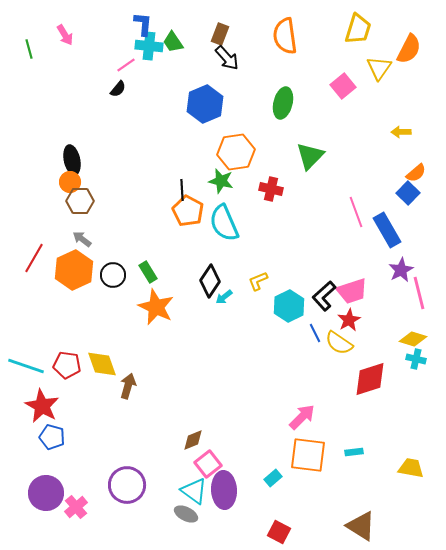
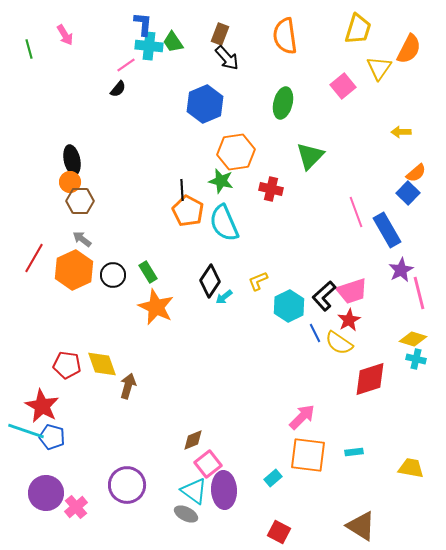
cyan line at (26, 366): moved 65 px down
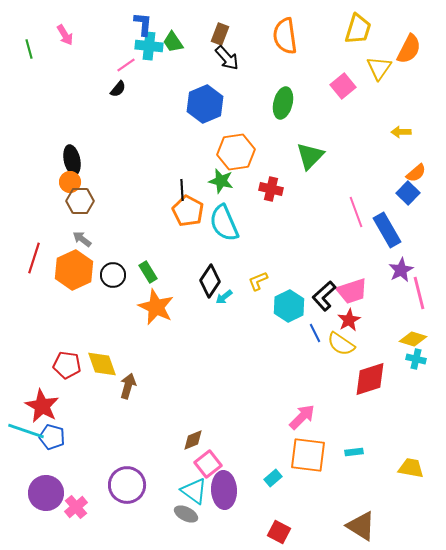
red line at (34, 258): rotated 12 degrees counterclockwise
yellow semicircle at (339, 343): moved 2 px right, 1 px down
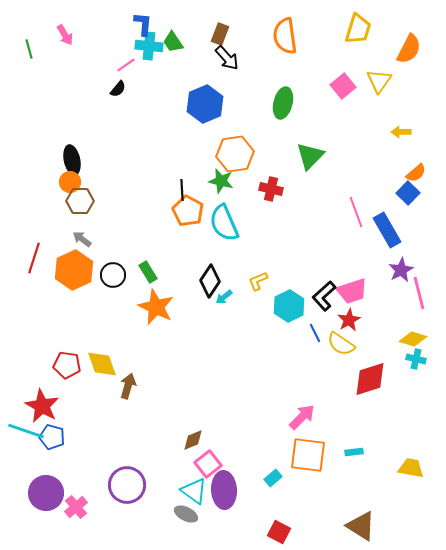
yellow triangle at (379, 68): moved 13 px down
orange hexagon at (236, 152): moved 1 px left, 2 px down
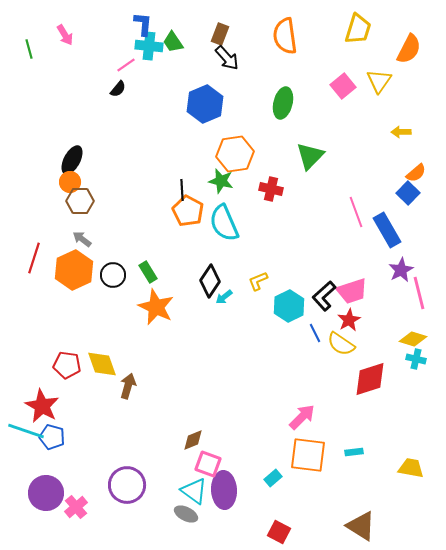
black ellipse at (72, 160): rotated 40 degrees clockwise
pink square at (208, 464): rotated 32 degrees counterclockwise
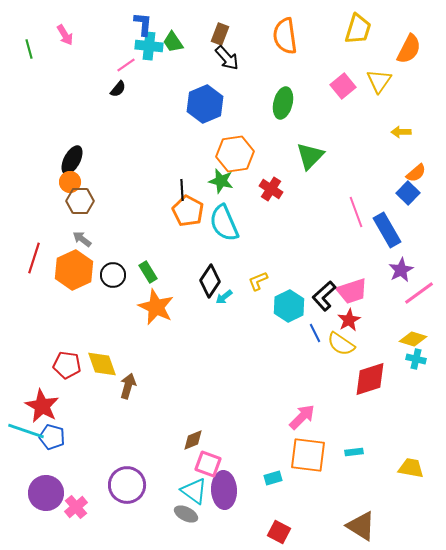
red cross at (271, 189): rotated 20 degrees clockwise
pink line at (419, 293): rotated 68 degrees clockwise
cyan rectangle at (273, 478): rotated 24 degrees clockwise
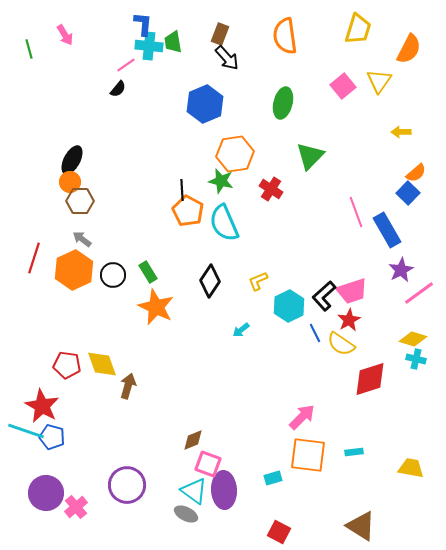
green trapezoid at (173, 42): rotated 25 degrees clockwise
cyan arrow at (224, 297): moved 17 px right, 33 px down
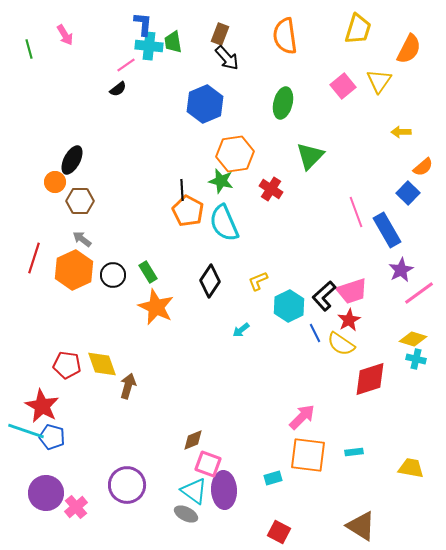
black semicircle at (118, 89): rotated 12 degrees clockwise
orange semicircle at (416, 173): moved 7 px right, 6 px up
orange circle at (70, 182): moved 15 px left
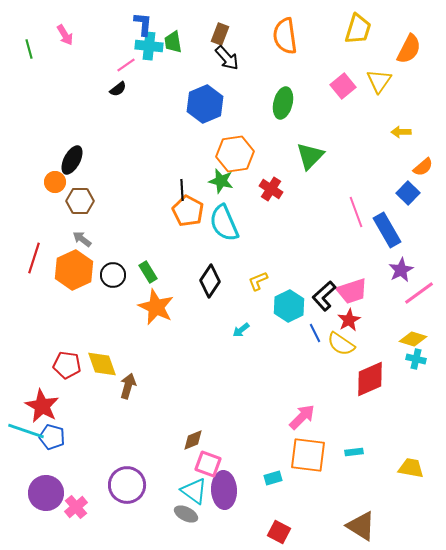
red diamond at (370, 379): rotated 6 degrees counterclockwise
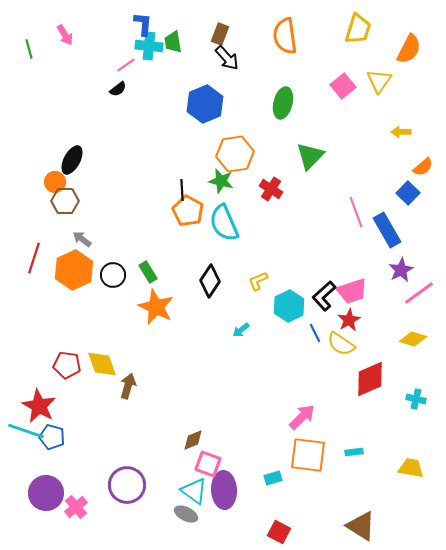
brown hexagon at (80, 201): moved 15 px left
cyan cross at (416, 359): moved 40 px down
red star at (42, 406): moved 3 px left
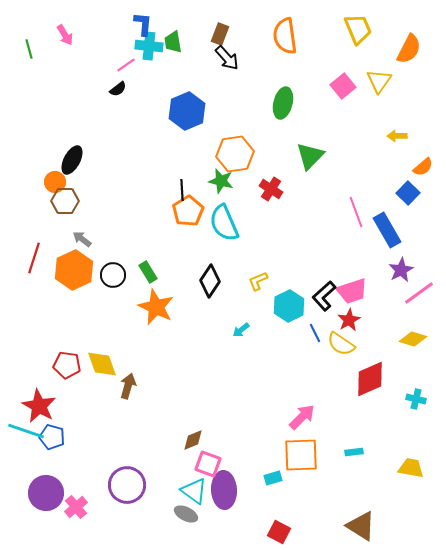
yellow trapezoid at (358, 29): rotated 40 degrees counterclockwise
blue hexagon at (205, 104): moved 18 px left, 7 px down
yellow arrow at (401, 132): moved 4 px left, 4 px down
orange pentagon at (188, 211): rotated 12 degrees clockwise
orange square at (308, 455): moved 7 px left; rotated 9 degrees counterclockwise
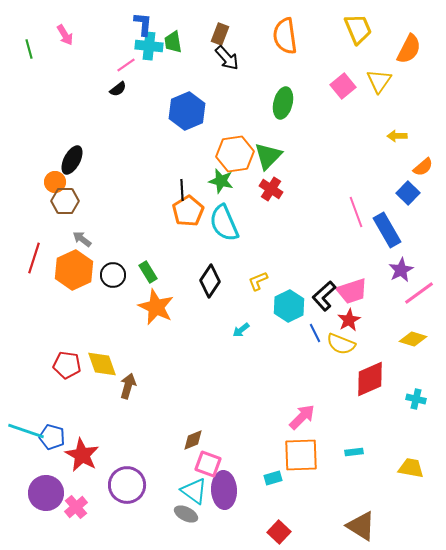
green triangle at (310, 156): moved 42 px left
yellow semicircle at (341, 344): rotated 12 degrees counterclockwise
red star at (39, 406): moved 43 px right, 49 px down
red square at (279, 532): rotated 15 degrees clockwise
